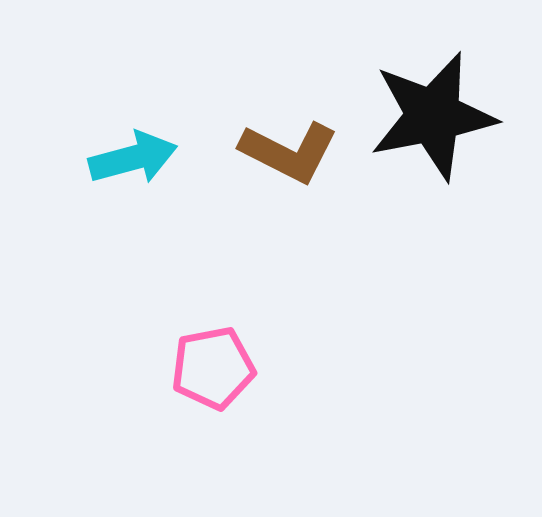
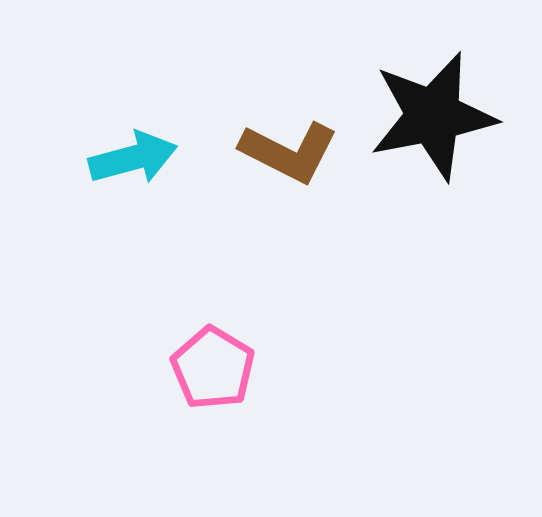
pink pentagon: rotated 30 degrees counterclockwise
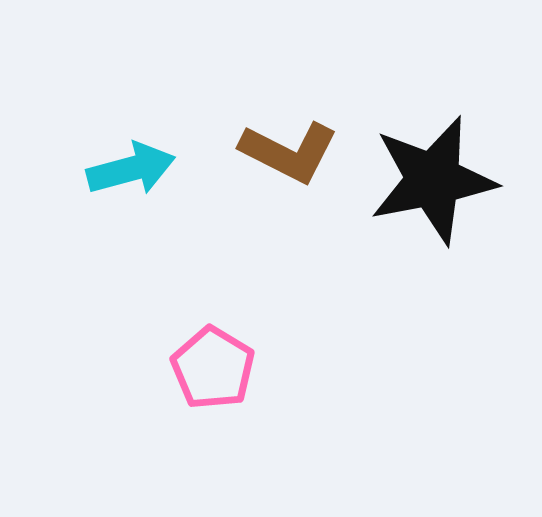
black star: moved 64 px down
cyan arrow: moved 2 px left, 11 px down
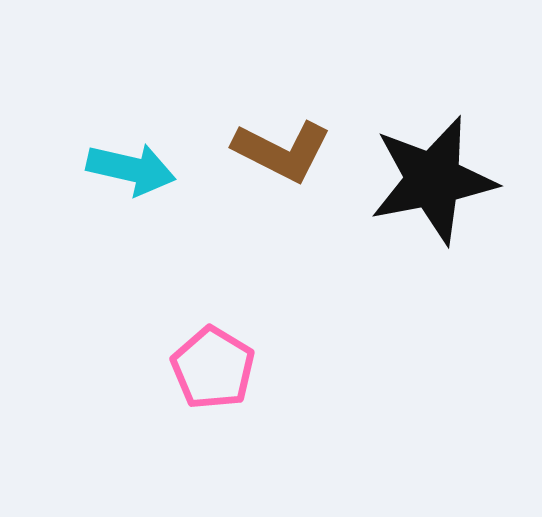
brown L-shape: moved 7 px left, 1 px up
cyan arrow: rotated 28 degrees clockwise
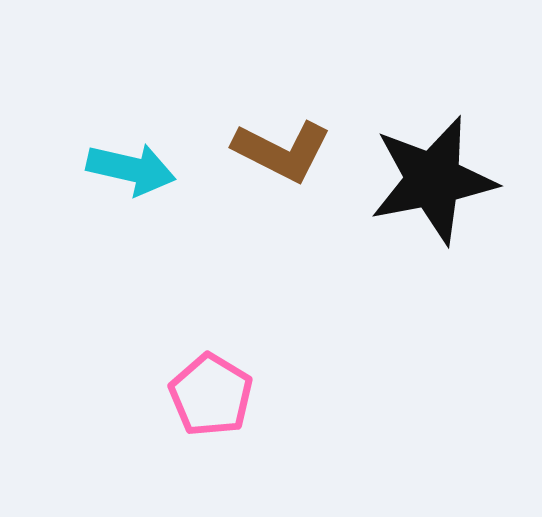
pink pentagon: moved 2 px left, 27 px down
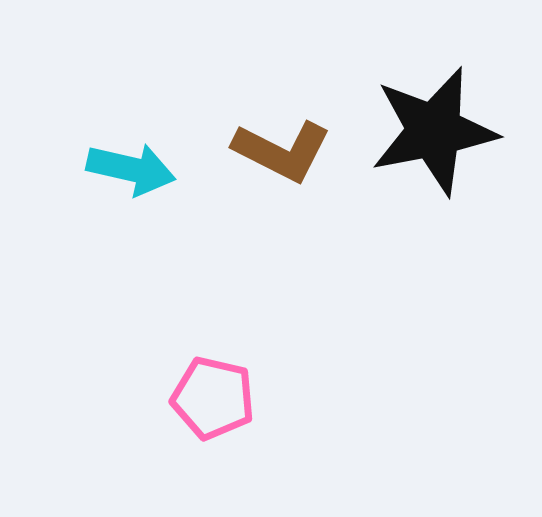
black star: moved 1 px right, 49 px up
pink pentagon: moved 2 px right, 3 px down; rotated 18 degrees counterclockwise
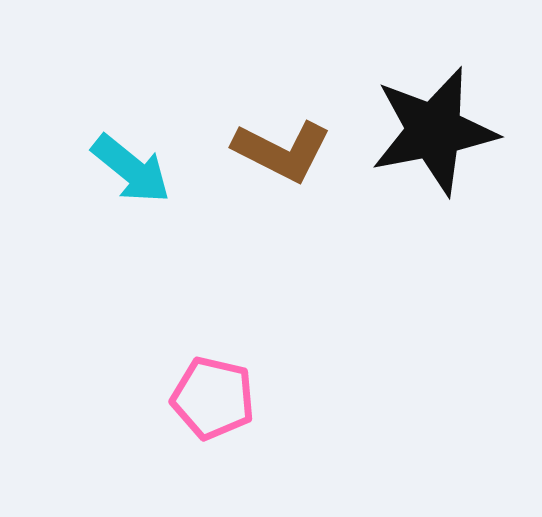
cyan arrow: rotated 26 degrees clockwise
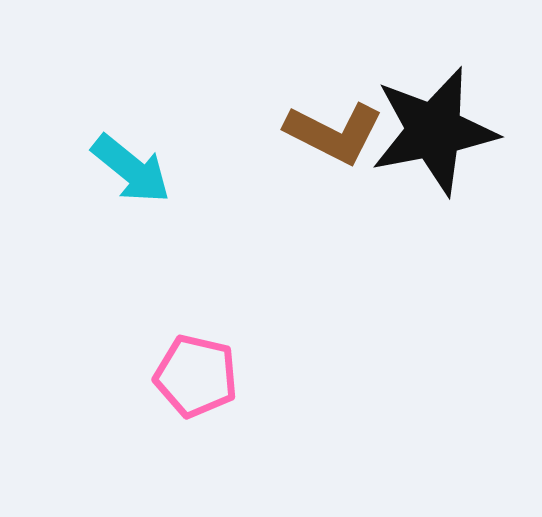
brown L-shape: moved 52 px right, 18 px up
pink pentagon: moved 17 px left, 22 px up
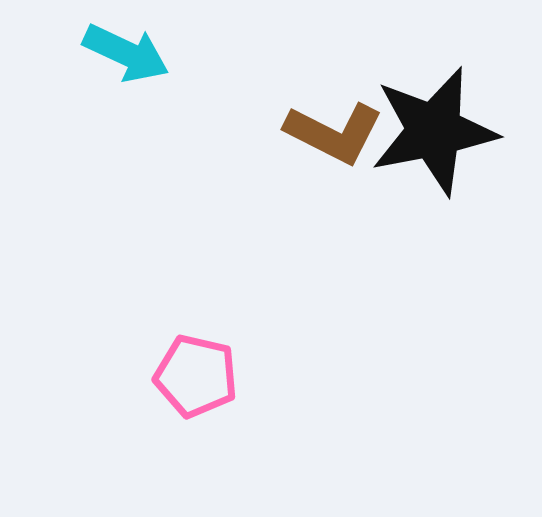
cyan arrow: moved 5 px left, 116 px up; rotated 14 degrees counterclockwise
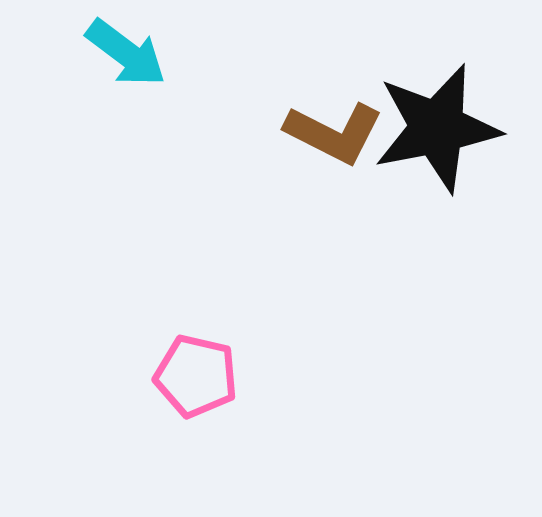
cyan arrow: rotated 12 degrees clockwise
black star: moved 3 px right, 3 px up
